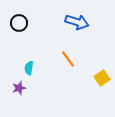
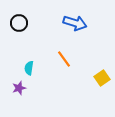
blue arrow: moved 2 px left, 1 px down
orange line: moved 4 px left
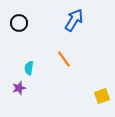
blue arrow: moved 1 px left, 3 px up; rotated 75 degrees counterclockwise
yellow square: moved 18 px down; rotated 14 degrees clockwise
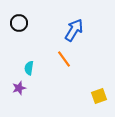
blue arrow: moved 10 px down
yellow square: moved 3 px left
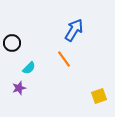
black circle: moved 7 px left, 20 px down
cyan semicircle: rotated 144 degrees counterclockwise
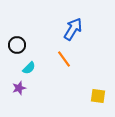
blue arrow: moved 1 px left, 1 px up
black circle: moved 5 px right, 2 px down
yellow square: moved 1 px left; rotated 28 degrees clockwise
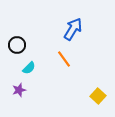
purple star: moved 2 px down
yellow square: rotated 35 degrees clockwise
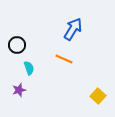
orange line: rotated 30 degrees counterclockwise
cyan semicircle: rotated 64 degrees counterclockwise
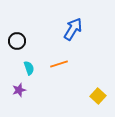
black circle: moved 4 px up
orange line: moved 5 px left, 5 px down; rotated 42 degrees counterclockwise
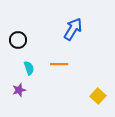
black circle: moved 1 px right, 1 px up
orange line: rotated 18 degrees clockwise
